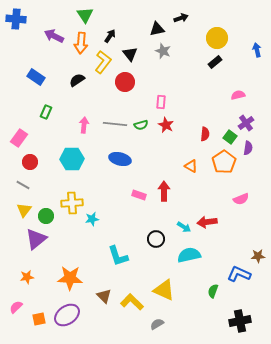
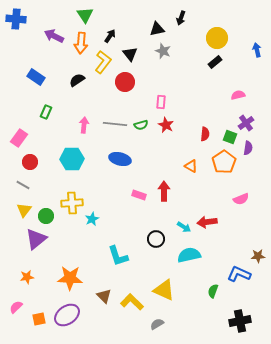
black arrow at (181, 18): rotated 128 degrees clockwise
green square at (230, 137): rotated 16 degrees counterclockwise
cyan star at (92, 219): rotated 16 degrees counterclockwise
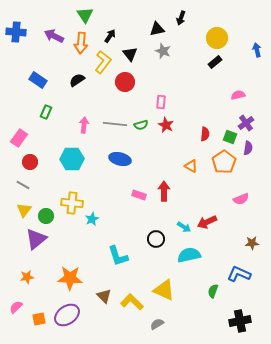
blue cross at (16, 19): moved 13 px down
blue rectangle at (36, 77): moved 2 px right, 3 px down
yellow cross at (72, 203): rotated 10 degrees clockwise
red arrow at (207, 222): rotated 18 degrees counterclockwise
brown star at (258, 256): moved 6 px left, 13 px up
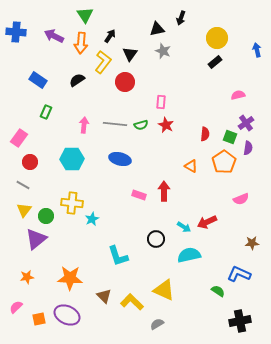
black triangle at (130, 54): rotated 14 degrees clockwise
green semicircle at (213, 291): moved 5 px right; rotated 104 degrees clockwise
purple ellipse at (67, 315): rotated 60 degrees clockwise
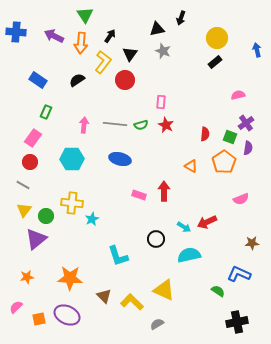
red circle at (125, 82): moved 2 px up
pink rectangle at (19, 138): moved 14 px right
black cross at (240, 321): moved 3 px left, 1 px down
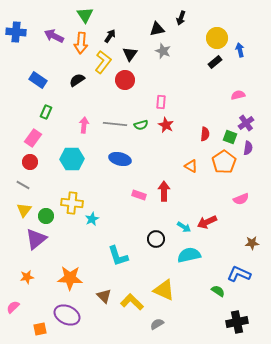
blue arrow at (257, 50): moved 17 px left
pink semicircle at (16, 307): moved 3 px left
orange square at (39, 319): moved 1 px right, 10 px down
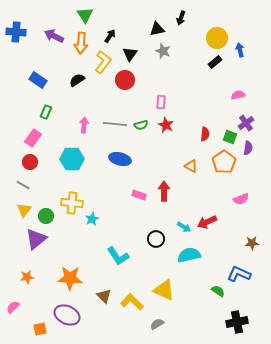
cyan L-shape at (118, 256): rotated 15 degrees counterclockwise
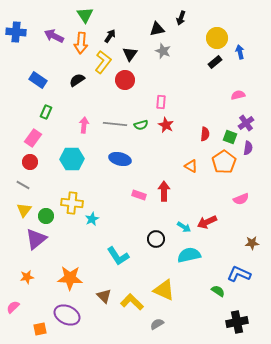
blue arrow at (240, 50): moved 2 px down
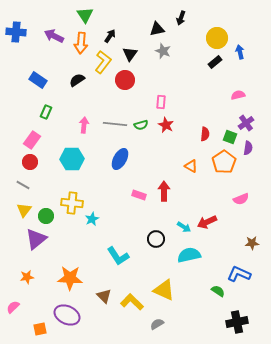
pink rectangle at (33, 138): moved 1 px left, 2 px down
blue ellipse at (120, 159): rotated 75 degrees counterclockwise
